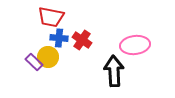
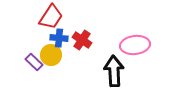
red trapezoid: rotated 68 degrees counterclockwise
yellow circle: moved 3 px right, 2 px up
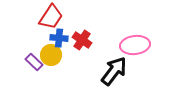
black arrow: rotated 40 degrees clockwise
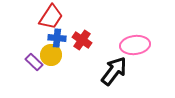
blue cross: moved 2 px left
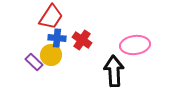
black arrow: rotated 40 degrees counterclockwise
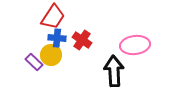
red trapezoid: moved 2 px right
